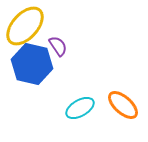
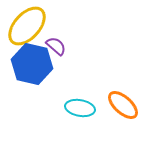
yellow ellipse: moved 2 px right
purple semicircle: moved 2 px left; rotated 15 degrees counterclockwise
cyan ellipse: rotated 40 degrees clockwise
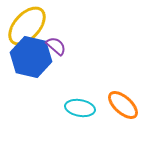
blue hexagon: moved 1 px left, 7 px up
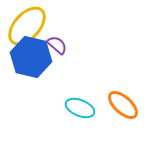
purple semicircle: moved 1 px right, 1 px up
cyan ellipse: rotated 12 degrees clockwise
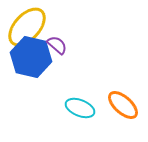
yellow ellipse: moved 1 px down
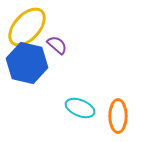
blue hexagon: moved 4 px left, 6 px down
orange ellipse: moved 5 px left, 11 px down; rotated 48 degrees clockwise
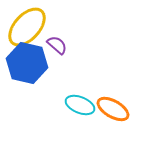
cyan ellipse: moved 3 px up
orange ellipse: moved 5 px left, 7 px up; rotated 60 degrees counterclockwise
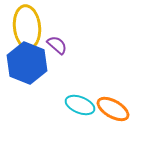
yellow ellipse: rotated 48 degrees counterclockwise
blue hexagon: rotated 9 degrees clockwise
